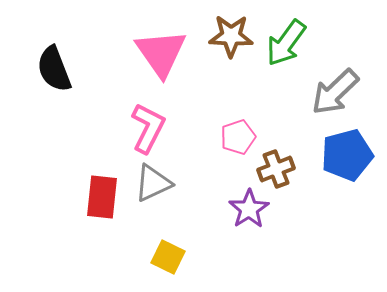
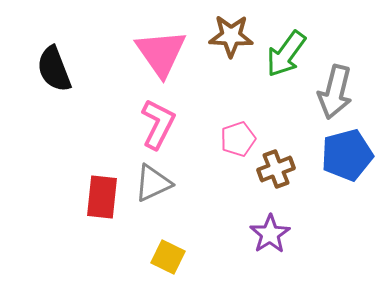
green arrow: moved 11 px down
gray arrow: rotated 32 degrees counterclockwise
pink L-shape: moved 10 px right, 4 px up
pink pentagon: moved 2 px down
purple star: moved 21 px right, 25 px down
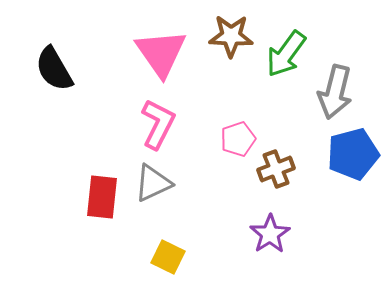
black semicircle: rotated 9 degrees counterclockwise
blue pentagon: moved 6 px right, 1 px up
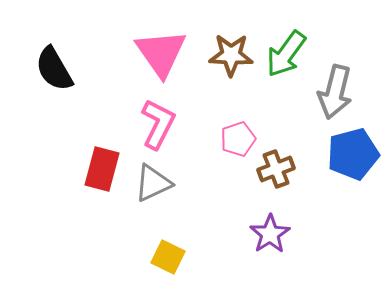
brown star: moved 19 px down
red rectangle: moved 28 px up; rotated 9 degrees clockwise
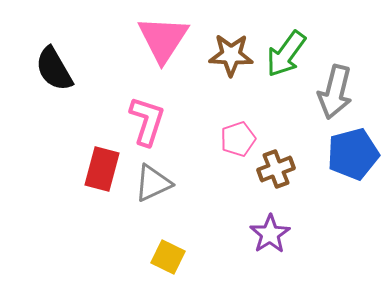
pink triangle: moved 2 px right, 14 px up; rotated 8 degrees clockwise
pink L-shape: moved 11 px left, 3 px up; rotated 9 degrees counterclockwise
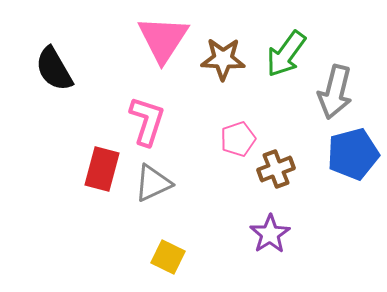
brown star: moved 8 px left, 4 px down
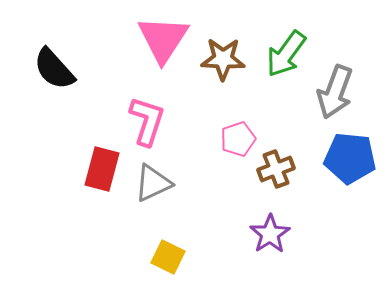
black semicircle: rotated 12 degrees counterclockwise
gray arrow: rotated 6 degrees clockwise
blue pentagon: moved 3 px left, 4 px down; rotated 21 degrees clockwise
